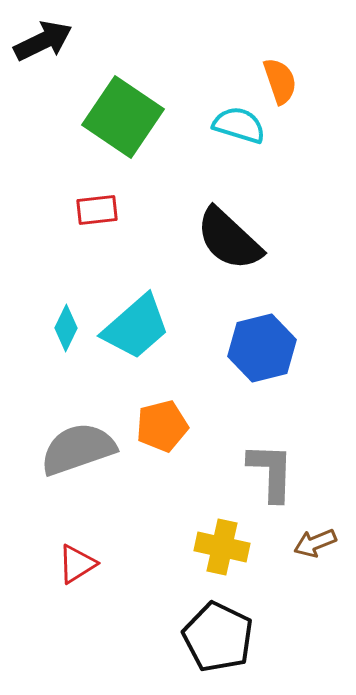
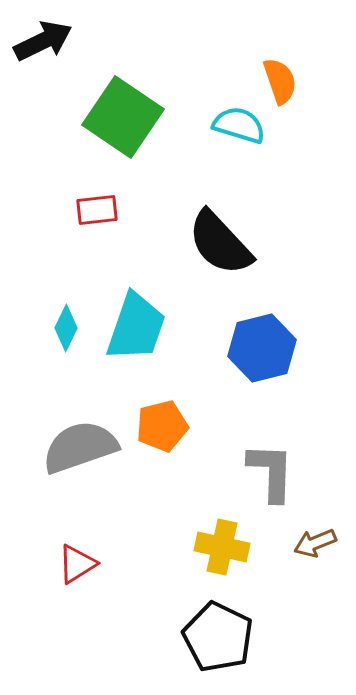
black semicircle: moved 9 px left, 4 px down; rotated 4 degrees clockwise
cyan trapezoid: rotated 30 degrees counterclockwise
gray semicircle: moved 2 px right, 2 px up
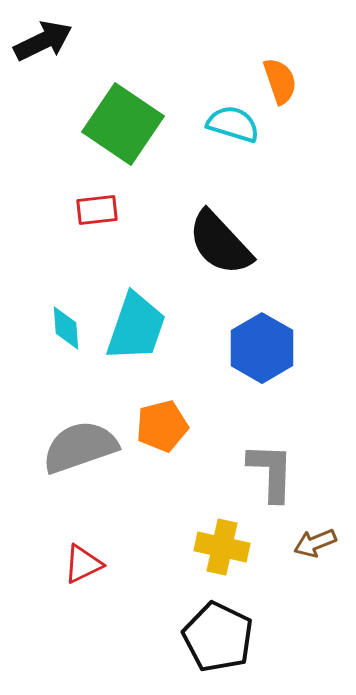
green square: moved 7 px down
cyan semicircle: moved 6 px left, 1 px up
cyan diamond: rotated 30 degrees counterclockwise
blue hexagon: rotated 16 degrees counterclockwise
red triangle: moved 6 px right; rotated 6 degrees clockwise
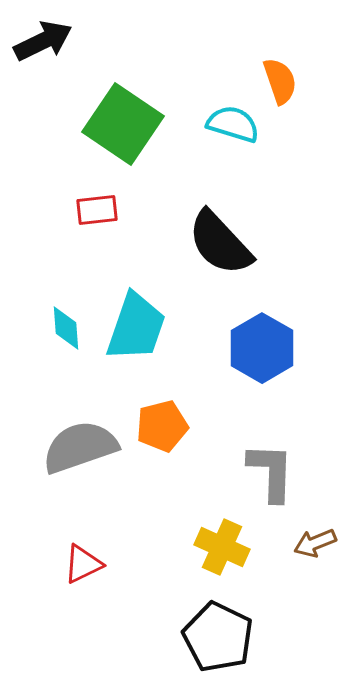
yellow cross: rotated 12 degrees clockwise
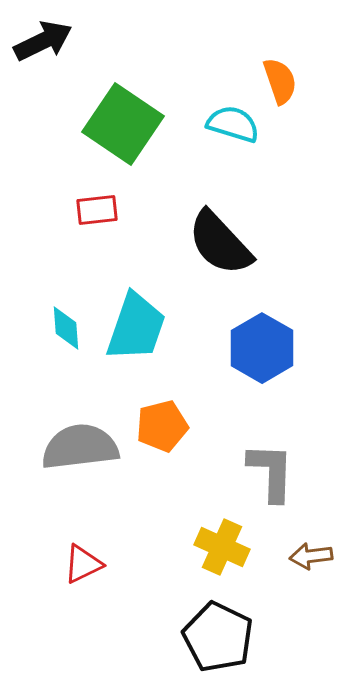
gray semicircle: rotated 12 degrees clockwise
brown arrow: moved 4 px left, 13 px down; rotated 15 degrees clockwise
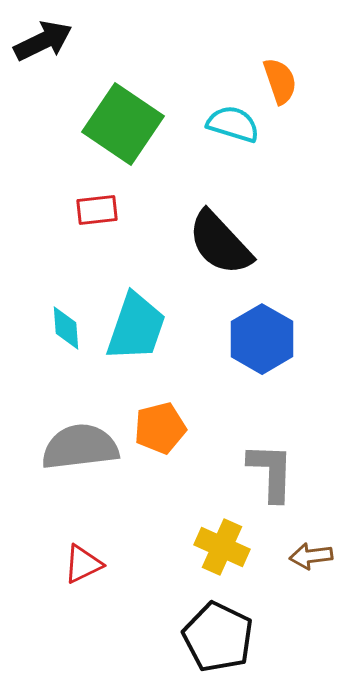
blue hexagon: moved 9 px up
orange pentagon: moved 2 px left, 2 px down
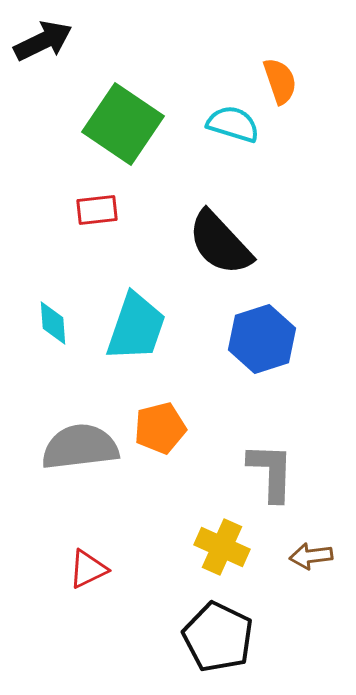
cyan diamond: moved 13 px left, 5 px up
blue hexagon: rotated 12 degrees clockwise
red triangle: moved 5 px right, 5 px down
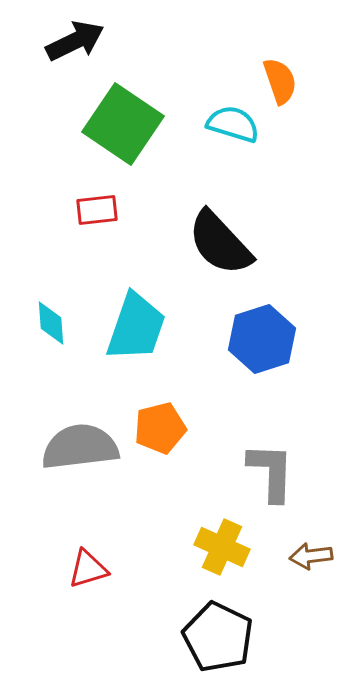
black arrow: moved 32 px right
cyan diamond: moved 2 px left
red triangle: rotated 9 degrees clockwise
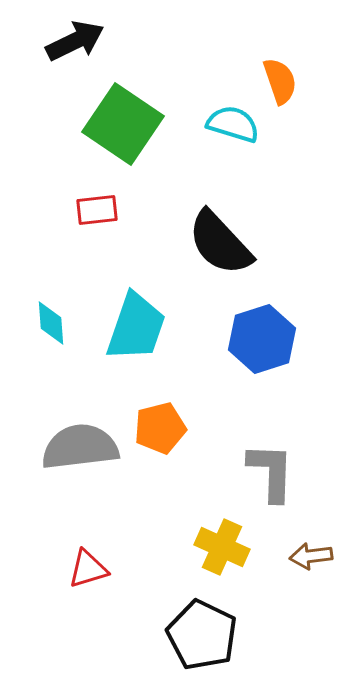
black pentagon: moved 16 px left, 2 px up
